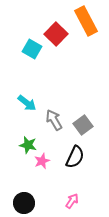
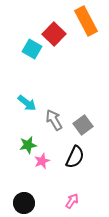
red square: moved 2 px left
green star: rotated 24 degrees counterclockwise
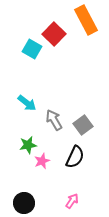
orange rectangle: moved 1 px up
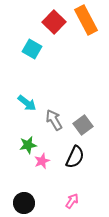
red square: moved 12 px up
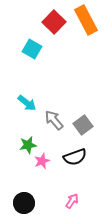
gray arrow: rotated 10 degrees counterclockwise
black semicircle: rotated 45 degrees clockwise
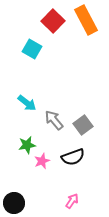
red square: moved 1 px left, 1 px up
green star: moved 1 px left
black semicircle: moved 2 px left
black circle: moved 10 px left
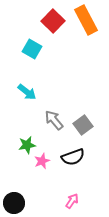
cyan arrow: moved 11 px up
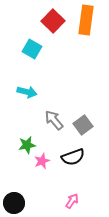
orange rectangle: rotated 36 degrees clockwise
cyan arrow: rotated 24 degrees counterclockwise
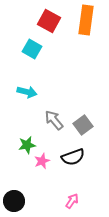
red square: moved 4 px left; rotated 15 degrees counterclockwise
black circle: moved 2 px up
